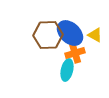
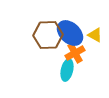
orange cross: rotated 12 degrees counterclockwise
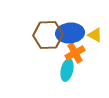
blue ellipse: rotated 48 degrees counterclockwise
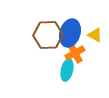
blue ellipse: rotated 68 degrees counterclockwise
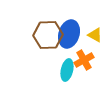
blue ellipse: moved 1 px left, 1 px down
orange cross: moved 9 px right, 7 px down
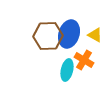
brown hexagon: moved 1 px down
orange cross: rotated 30 degrees counterclockwise
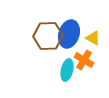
yellow triangle: moved 2 px left, 3 px down
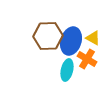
blue ellipse: moved 2 px right, 7 px down
orange cross: moved 3 px right, 1 px up
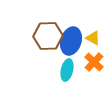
orange cross: moved 7 px right, 3 px down; rotated 12 degrees clockwise
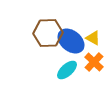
brown hexagon: moved 3 px up
blue ellipse: rotated 68 degrees counterclockwise
cyan ellipse: rotated 35 degrees clockwise
